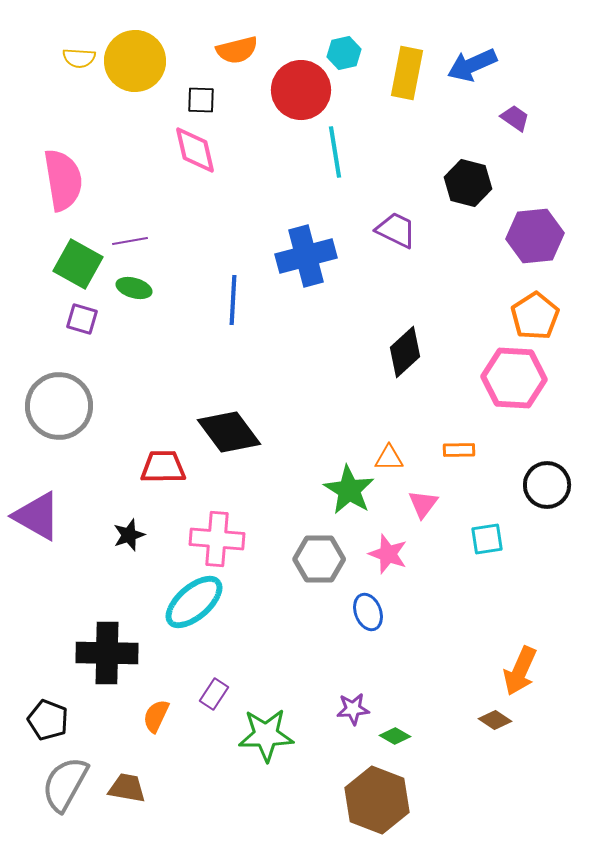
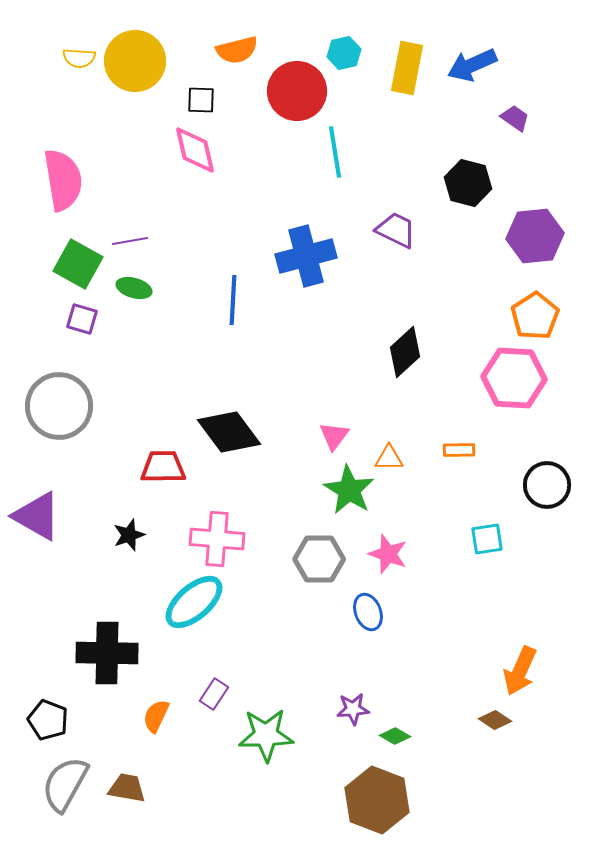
yellow rectangle at (407, 73): moved 5 px up
red circle at (301, 90): moved 4 px left, 1 px down
pink triangle at (423, 504): moved 89 px left, 68 px up
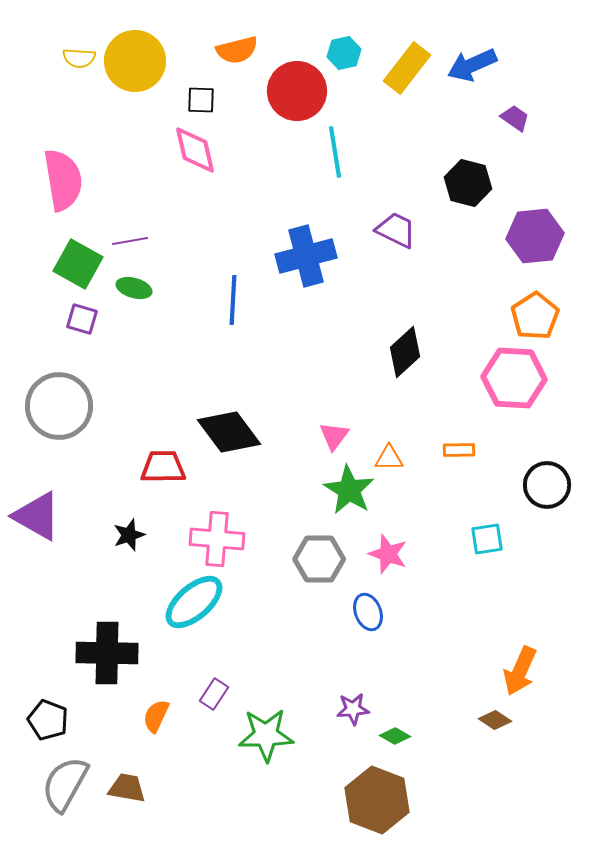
yellow rectangle at (407, 68): rotated 27 degrees clockwise
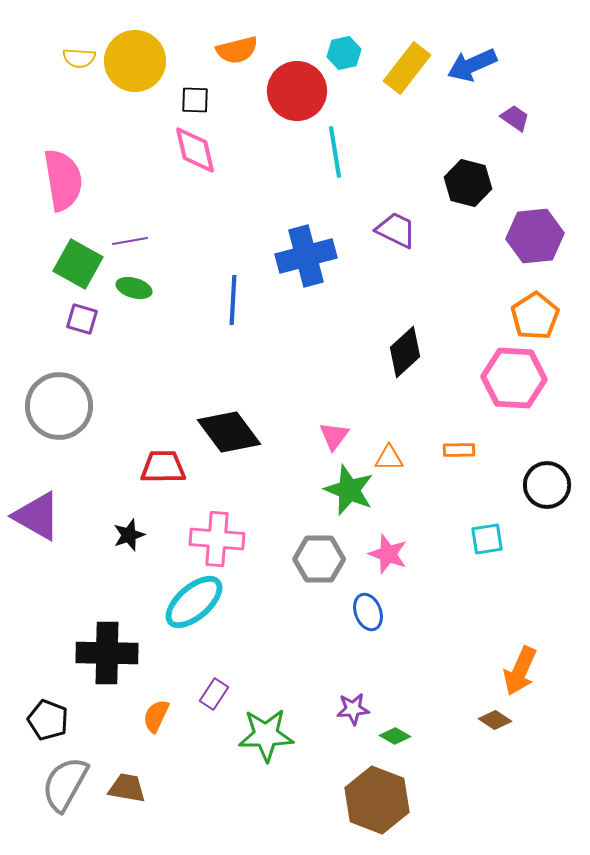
black square at (201, 100): moved 6 px left
green star at (349, 490): rotated 9 degrees counterclockwise
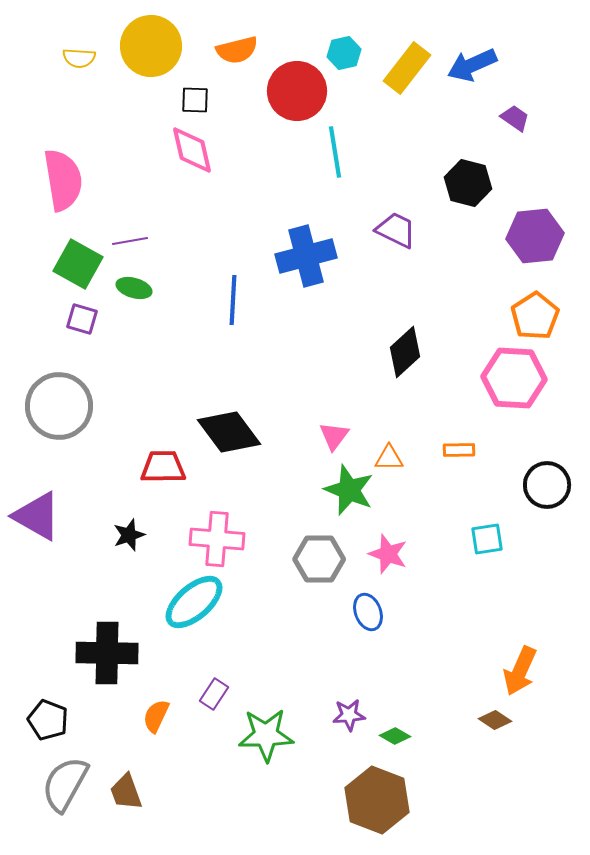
yellow circle at (135, 61): moved 16 px right, 15 px up
pink diamond at (195, 150): moved 3 px left
purple star at (353, 709): moved 4 px left, 6 px down
brown trapezoid at (127, 788): moved 1 px left, 4 px down; rotated 120 degrees counterclockwise
